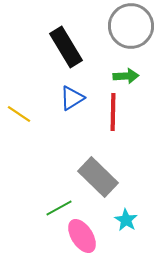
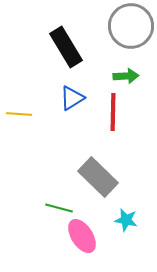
yellow line: rotated 30 degrees counterclockwise
green line: rotated 44 degrees clockwise
cyan star: rotated 20 degrees counterclockwise
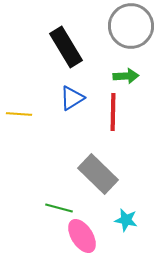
gray rectangle: moved 3 px up
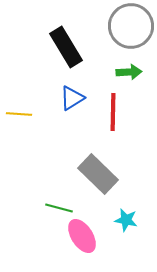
green arrow: moved 3 px right, 4 px up
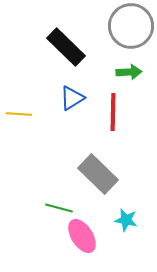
black rectangle: rotated 15 degrees counterclockwise
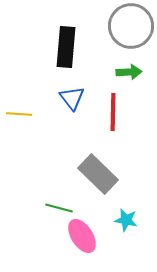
black rectangle: rotated 51 degrees clockwise
blue triangle: rotated 36 degrees counterclockwise
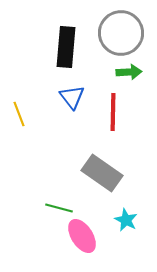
gray circle: moved 10 px left, 7 px down
blue triangle: moved 1 px up
yellow line: rotated 65 degrees clockwise
gray rectangle: moved 4 px right, 1 px up; rotated 9 degrees counterclockwise
cyan star: rotated 15 degrees clockwise
